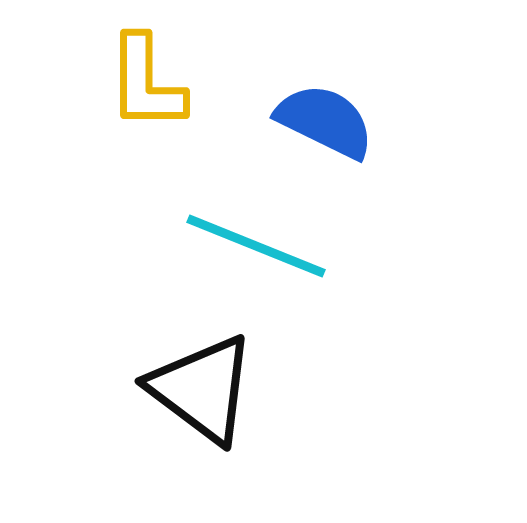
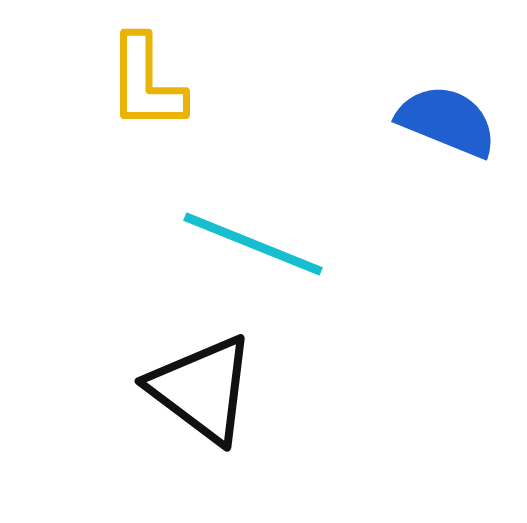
blue semicircle: moved 122 px right; rotated 4 degrees counterclockwise
cyan line: moved 3 px left, 2 px up
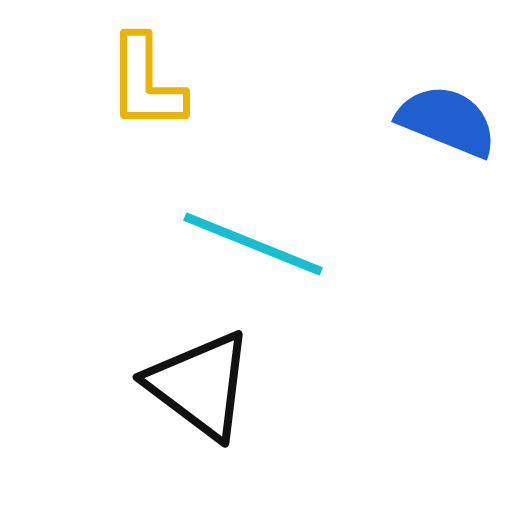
black triangle: moved 2 px left, 4 px up
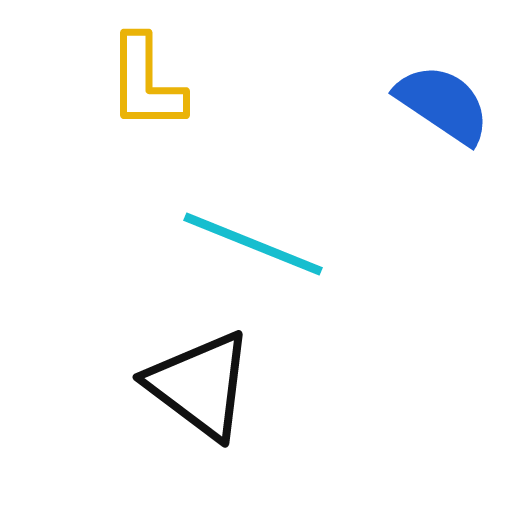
blue semicircle: moved 4 px left, 17 px up; rotated 12 degrees clockwise
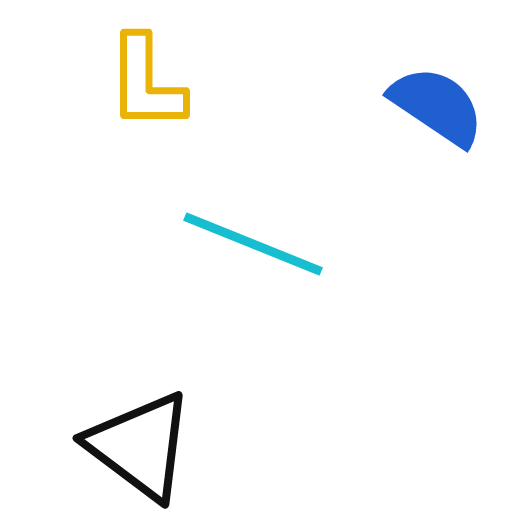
blue semicircle: moved 6 px left, 2 px down
black triangle: moved 60 px left, 61 px down
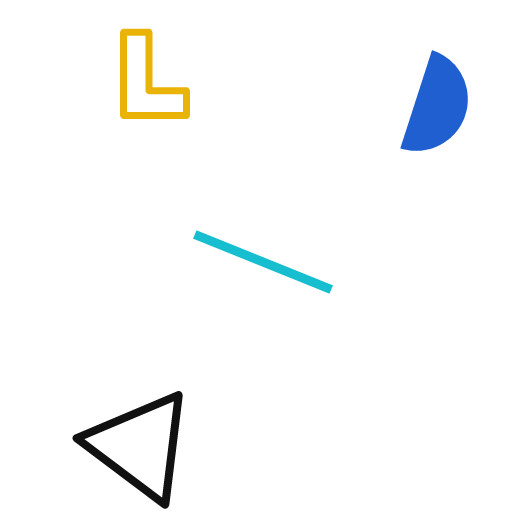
blue semicircle: rotated 74 degrees clockwise
cyan line: moved 10 px right, 18 px down
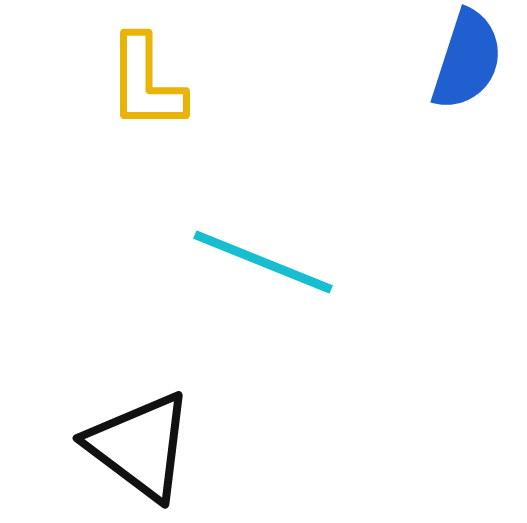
blue semicircle: moved 30 px right, 46 px up
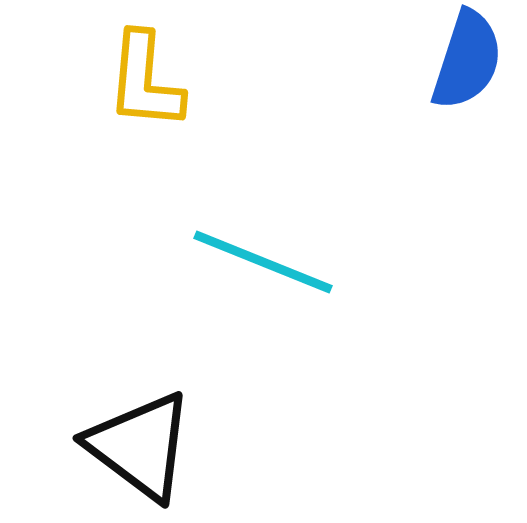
yellow L-shape: moved 1 px left, 2 px up; rotated 5 degrees clockwise
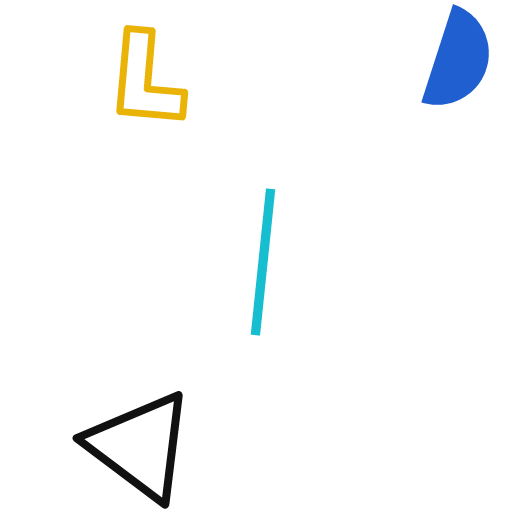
blue semicircle: moved 9 px left
cyan line: rotated 74 degrees clockwise
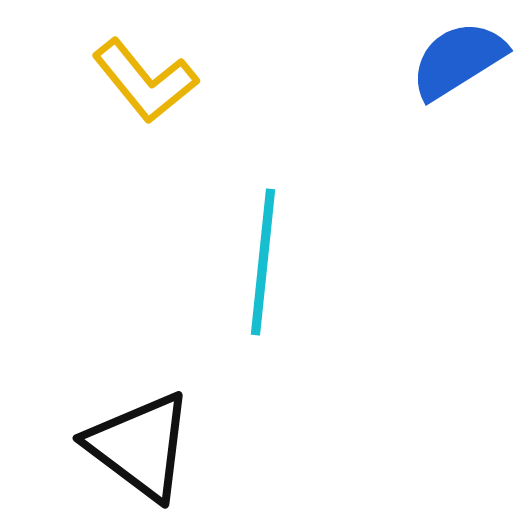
blue semicircle: rotated 140 degrees counterclockwise
yellow L-shape: rotated 44 degrees counterclockwise
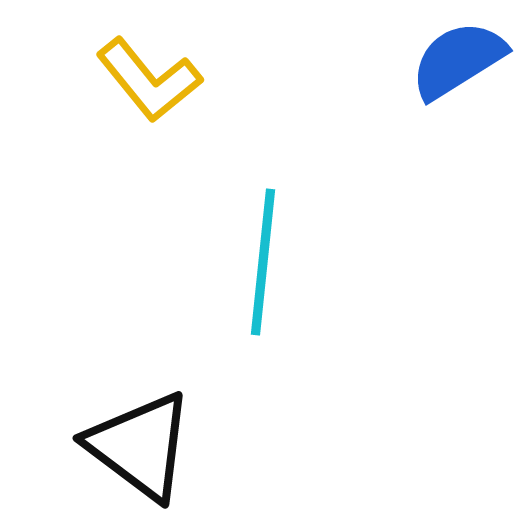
yellow L-shape: moved 4 px right, 1 px up
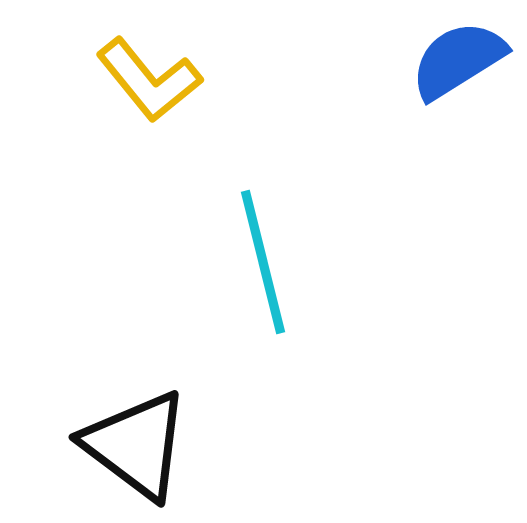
cyan line: rotated 20 degrees counterclockwise
black triangle: moved 4 px left, 1 px up
